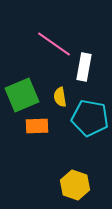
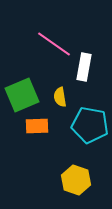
cyan pentagon: moved 7 px down
yellow hexagon: moved 1 px right, 5 px up
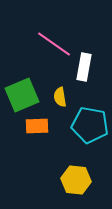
yellow hexagon: rotated 12 degrees counterclockwise
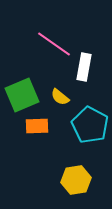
yellow semicircle: rotated 42 degrees counterclockwise
cyan pentagon: rotated 18 degrees clockwise
yellow hexagon: rotated 16 degrees counterclockwise
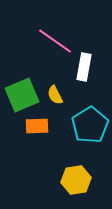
pink line: moved 1 px right, 3 px up
yellow semicircle: moved 5 px left, 2 px up; rotated 24 degrees clockwise
cyan pentagon: rotated 12 degrees clockwise
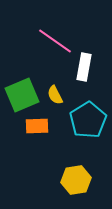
cyan pentagon: moved 2 px left, 5 px up
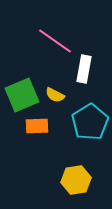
white rectangle: moved 2 px down
yellow semicircle: rotated 36 degrees counterclockwise
cyan pentagon: moved 2 px right, 2 px down
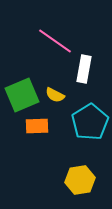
yellow hexagon: moved 4 px right
